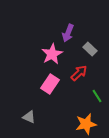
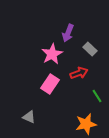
red arrow: rotated 24 degrees clockwise
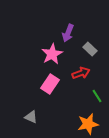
red arrow: moved 2 px right
gray triangle: moved 2 px right
orange star: moved 2 px right
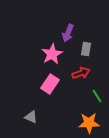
gray rectangle: moved 4 px left; rotated 56 degrees clockwise
orange star: moved 1 px right, 1 px up; rotated 10 degrees clockwise
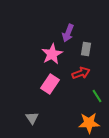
gray triangle: moved 1 px right, 1 px down; rotated 32 degrees clockwise
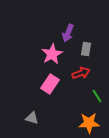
gray triangle: rotated 40 degrees counterclockwise
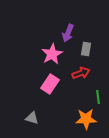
green line: moved 1 px right, 1 px down; rotated 24 degrees clockwise
orange star: moved 3 px left, 4 px up
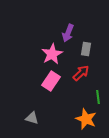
red arrow: rotated 24 degrees counterclockwise
pink rectangle: moved 1 px right, 3 px up
orange star: rotated 25 degrees clockwise
